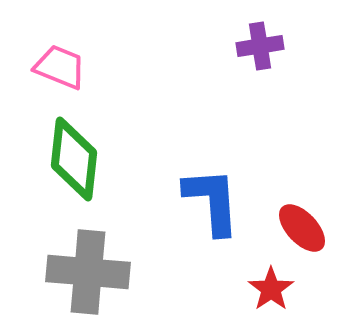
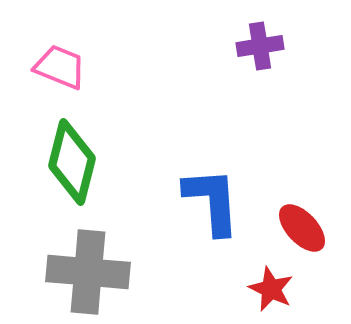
green diamond: moved 2 px left, 3 px down; rotated 8 degrees clockwise
red star: rotated 12 degrees counterclockwise
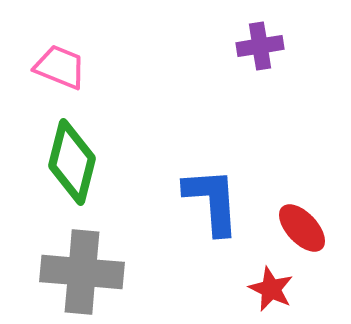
gray cross: moved 6 px left
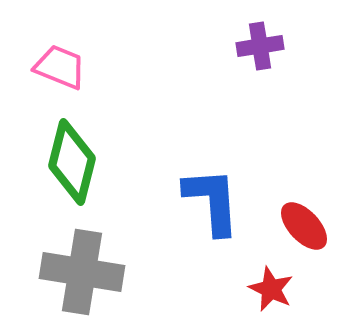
red ellipse: moved 2 px right, 2 px up
gray cross: rotated 4 degrees clockwise
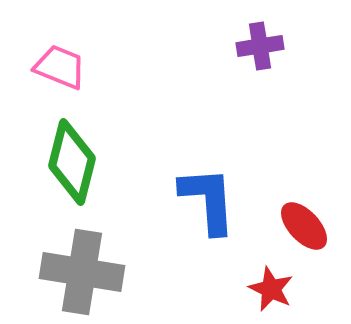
blue L-shape: moved 4 px left, 1 px up
